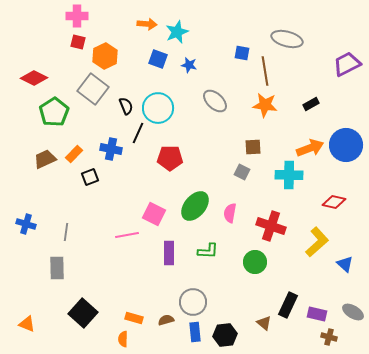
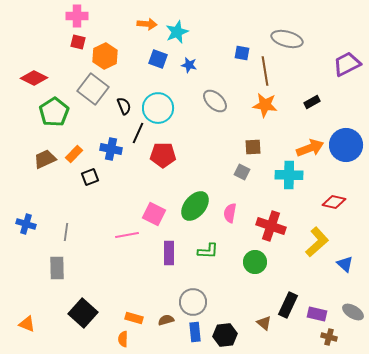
black rectangle at (311, 104): moved 1 px right, 2 px up
black semicircle at (126, 106): moved 2 px left
red pentagon at (170, 158): moved 7 px left, 3 px up
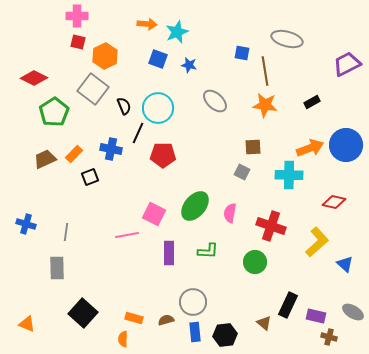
purple rectangle at (317, 314): moved 1 px left, 2 px down
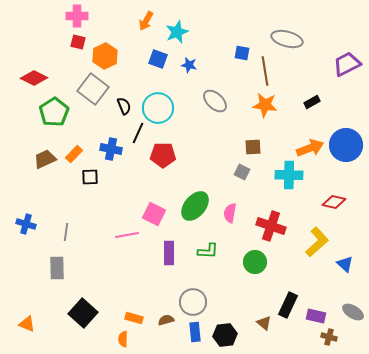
orange arrow at (147, 24): moved 1 px left, 3 px up; rotated 114 degrees clockwise
black square at (90, 177): rotated 18 degrees clockwise
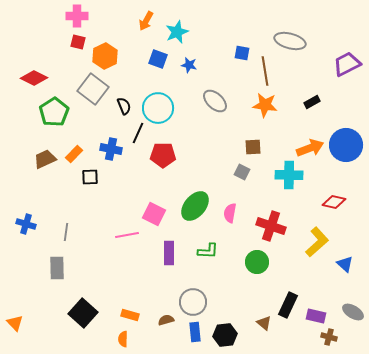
gray ellipse at (287, 39): moved 3 px right, 2 px down
green circle at (255, 262): moved 2 px right
orange rectangle at (134, 318): moved 4 px left, 3 px up
orange triangle at (27, 324): moved 12 px left, 1 px up; rotated 24 degrees clockwise
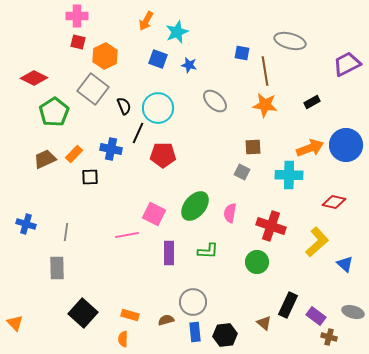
gray ellipse at (353, 312): rotated 15 degrees counterclockwise
purple rectangle at (316, 316): rotated 24 degrees clockwise
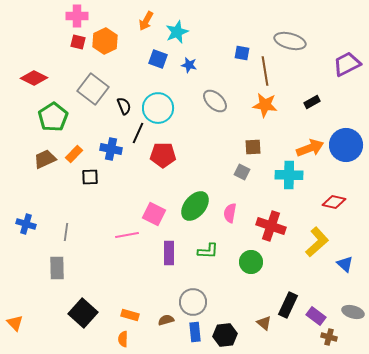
orange hexagon at (105, 56): moved 15 px up
green pentagon at (54, 112): moved 1 px left, 5 px down
green circle at (257, 262): moved 6 px left
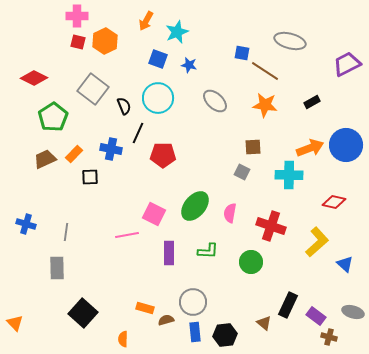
brown line at (265, 71): rotated 48 degrees counterclockwise
cyan circle at (158, 108): moved 10 px up
orange rectangle at (130, 315): moved 15 px right, 7 px up
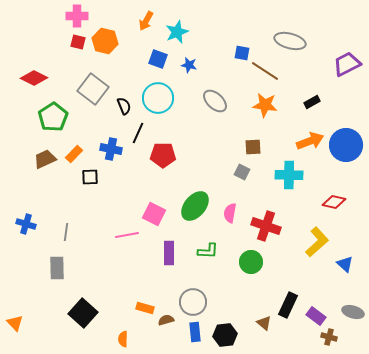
orange hexagon at (105, 41): rotated 20 degrees counterclockwise
orange arrow at (310, 148): moved 7 px up
red cross at (271, 226): moved 5 px left
